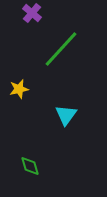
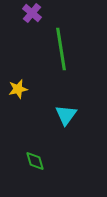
green line: rotated 51 degrees counterclockwise
yellow star: moved 1 px left
green diamond: moved 5 px right, 5 px up
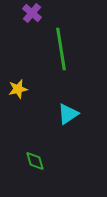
cyan triangle: moved 2 px right, 1 px up; rotated 20 degrees clockwise
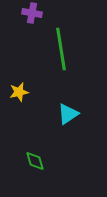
purple cross: rotated 30 degrees counterclockwise
yellow star: moved 1 px right, 3 px down
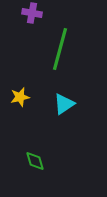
green line: moved 1 px left; rotated 24 degrees clockwise
yellow star: moved 1 px right, 5 px down
cyan triangle: moved 4 px left, 10 px up
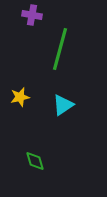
purple cross: moved 2 px down
cyan triangle: moved 1 px left, 1 px down
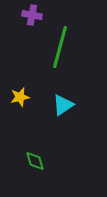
green line: moved 2 px up
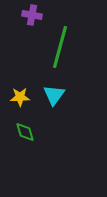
yellow star: rotated 12 degrees clockwise
cyan triangle: moved 9 px left, 10 px up; rotated 20 degrees counterclockwise
green diamond: moved 10 px left, 29 px up
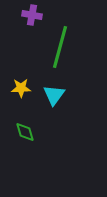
yellow star: moved 1 px right, 9 px up
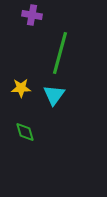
green line: moved 6 px down
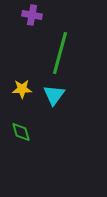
yellow star: moved 1 px right, 1 px down
green diamond: moved 4 px left
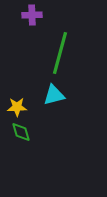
purple cross: rotated 12 degrees counterclockwise
yellow star: moved 5 px left, 18 px down
cyan triangle: rotated 40 degrees clockwise
